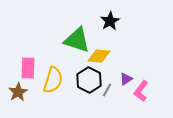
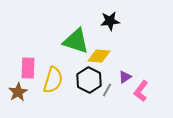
black star: rotated 24 degrees clockwise
green triangle: moved 1 px left, 1 px down
purple triangle: moved 1 px left, 2 px up
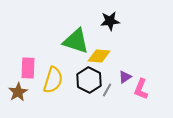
pink L-shape: moved 2 px up; rotated 15 degrees counterclockwise
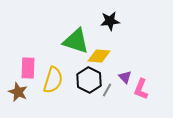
purple triangle: rotated 40 degrees counterclockwise
brown star: rotated 18 degrees counterclockwise
